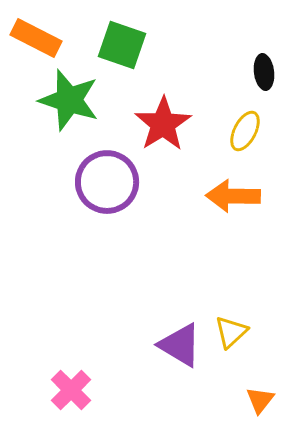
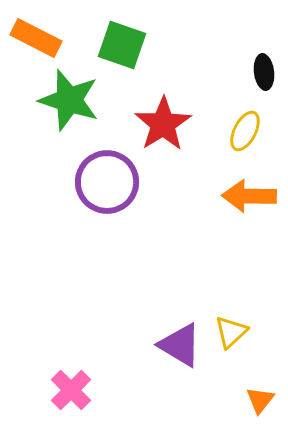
orange arrow: moved 16 px right
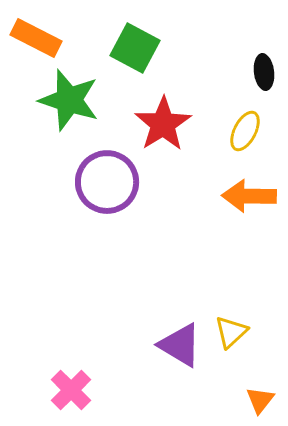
green square: moved 13 px right, 3 px down; rotated 9 degrees clockwise
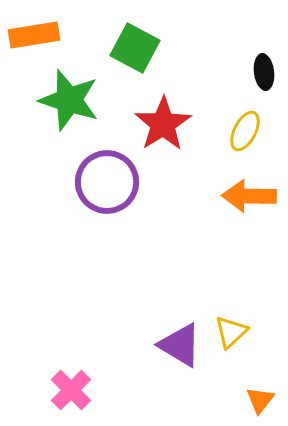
orange rectangle: moved 2 px left, 3 px up; rotated 36 degrees counterclockwise
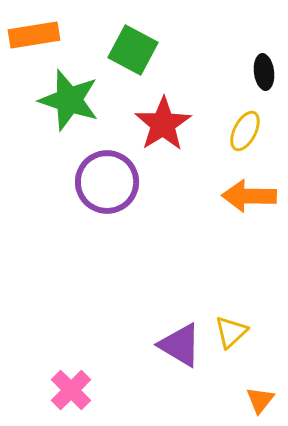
green square: moved 2 px left, 2 px down
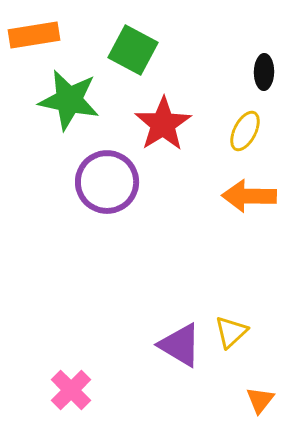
black ellipse: rotated 8 degrees clockwise
green star: rotated 6 degrees counterclockwise
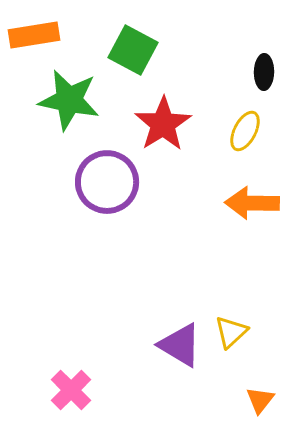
orange arrow: moved 3 px right, 7 px down
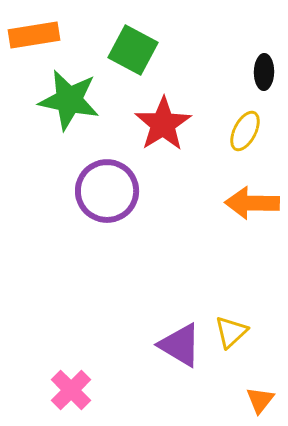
purple circle: moved 9 px down
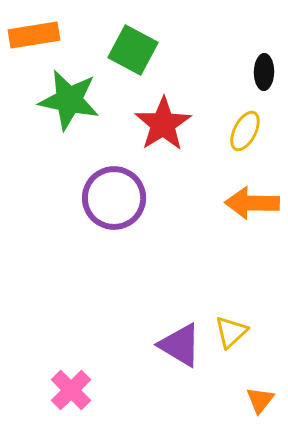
purple circle: moved 7 px right, 7 px down
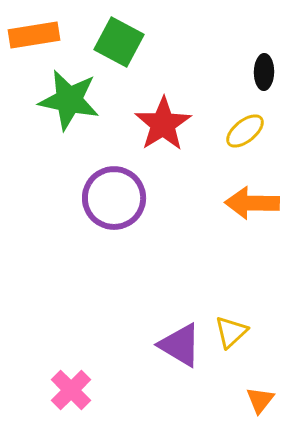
green square: moved 14 px left, 8 px up
yellow ellipse: rotated 24 degrees clockwise
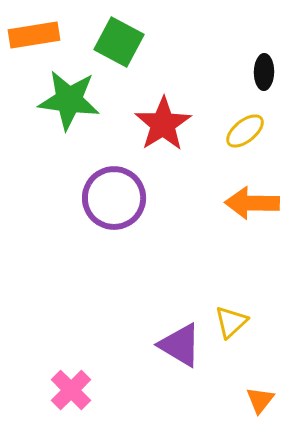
green star: rotated 4 degrees counterclockwise
yellow triangle: moved 10 px up
